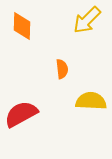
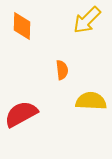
orange semicircle: moved 1 px down
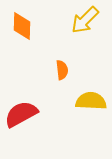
yellow arrow: moved 2 px left
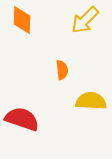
orange diamond: moved 6 px up
red semicircle: moved 1 px right, 5 px down; rotated 48 degrees clockwise
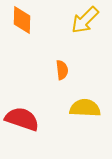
yellow semicircle: moved 6 px left, 7 px down
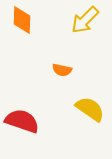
orange semicircle: rotated 108 degrees clockwise
yellow semicircle: moved 5 px right, 1 px down; rotated 32 degrees clockwise
red semicircle: moved 2 px down
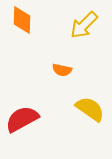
yellow arrow: moved 1 px left, 5 px down
red semicircle: moved 2 px up; rotated 48 degrees counterclockwise
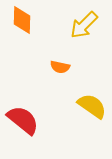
orange semicircle: moved 2 px left, 3 px up
yellow semicircle: moved 2 px right, 3 px up
red semicircle: moved 1 px right, 1 px down; rotated 68 degrees clockwise
